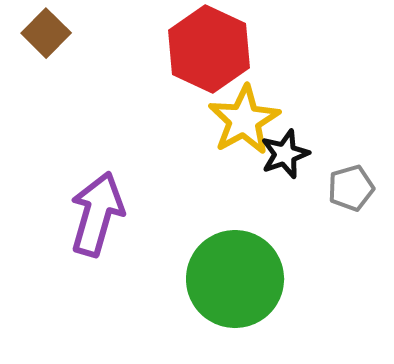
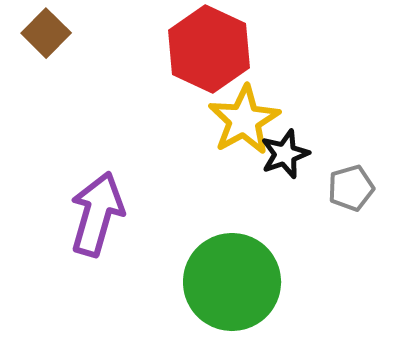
green circle: moved 3 px left, 3 px down
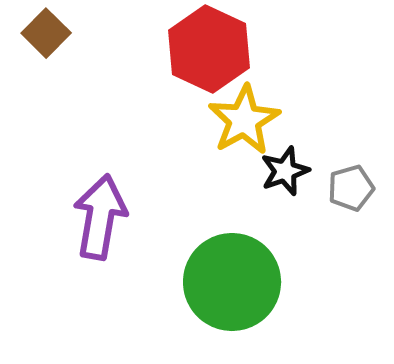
black star: moved 17 px down
purple arrow: moved 3 px right, 3 px down; rotated 6 degrees counterclockwise
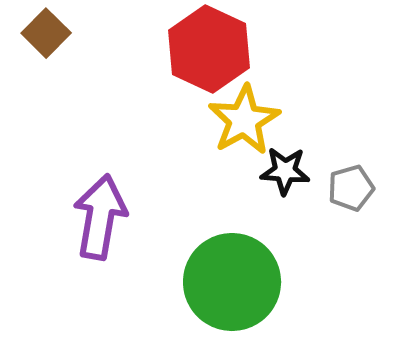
black star: rotated 24 degrees clockwise
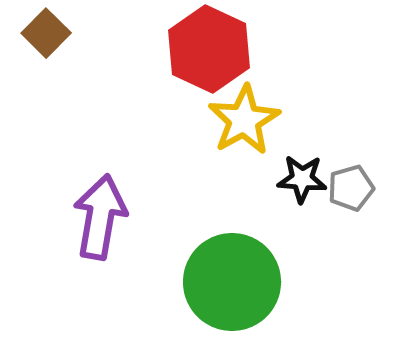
black star: moved 17 px right, 8 px down
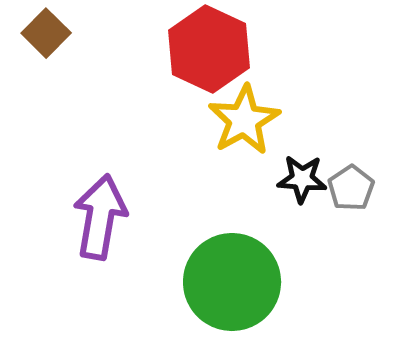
gray pentagon: rotated 18 degrees counterclockwise
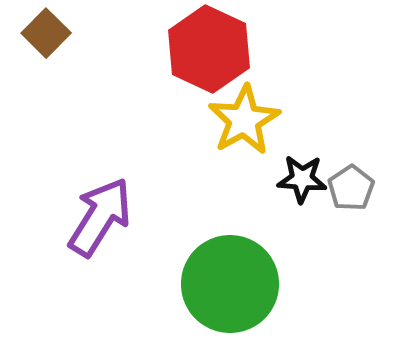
purple arrow: rotated 22 degrees clockwise
green circle: moved 2 px left, 2 px down
